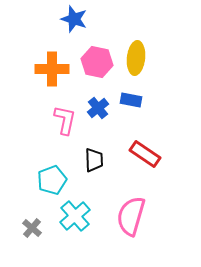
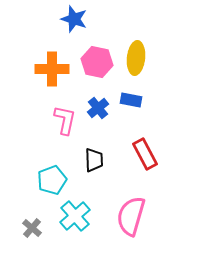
red rectangle: rotated 28 degrees clockwise
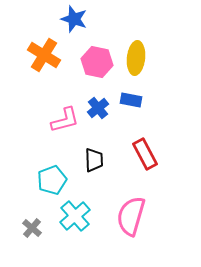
orange cross: moved 8 px left, 14 px up; rotated 32 degrees clockwise
pink L-shape: rotated 64 degrees clockwise
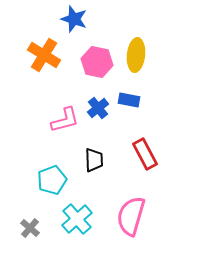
yellow ellipse: moved 3 px up
blue rectangle: moved 2 px left
cyan cross: moved 2 px right, 3 px down
gray cross: moved 2 px left
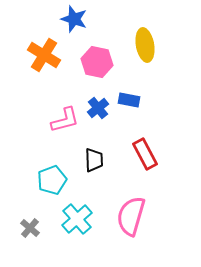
yellow ellipse: moved 9 px right, 10 px up; rotated 16 degrees counterclockwise
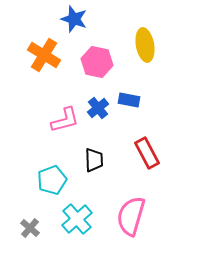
red rectangle: moved 2 px right, 1 px up
